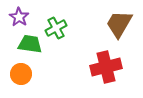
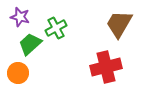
purple star: moved 1 px right; rotated 18 degrees counterclockwise
green trapezoid: rotated 50 degrees counterclockwise
orange circle: moved 3 px left, 1 px up
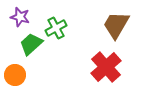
brown trapezoid: moved 3 px left, 1 px down
green trapezoid: moved 1 px right
red cross: rotated 28 degrees counterclockwise
orange circle: moved 3 px left, 2 px down
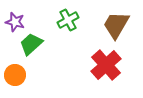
purple star: moved 5 px left, 5 px down
green cross: moved 12 px right, 8 px up
red cross: moved 2 px up
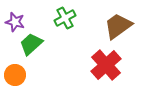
green cross: moved 3 px left, 2 px up
brown trapezoid: moved 2 px right, 1 px down; rotated 24 degrees clockwise
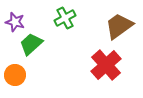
brown trapezoid: moved 1 px right
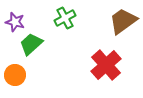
brown trapezoid: moved 4 px right, 5 px up
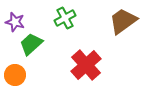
red cross: moved 20 px left
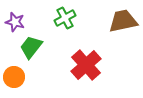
brown trapezoid: rotated 24 degrees clockwise
green trapezoid: moved 3 px down; rotated 10 degrees counterclockwise
orange circle: moved 1 px left, 2 px down
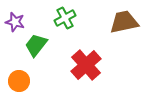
brown trapezoid: moved 1 px right, 1 px down
green trapezoid: moved 5 px right, 2 px up
orange circle: moved 5 px right, 4 px down
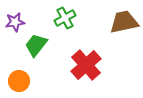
purple star: rotated 24 degrees counterclockwise
